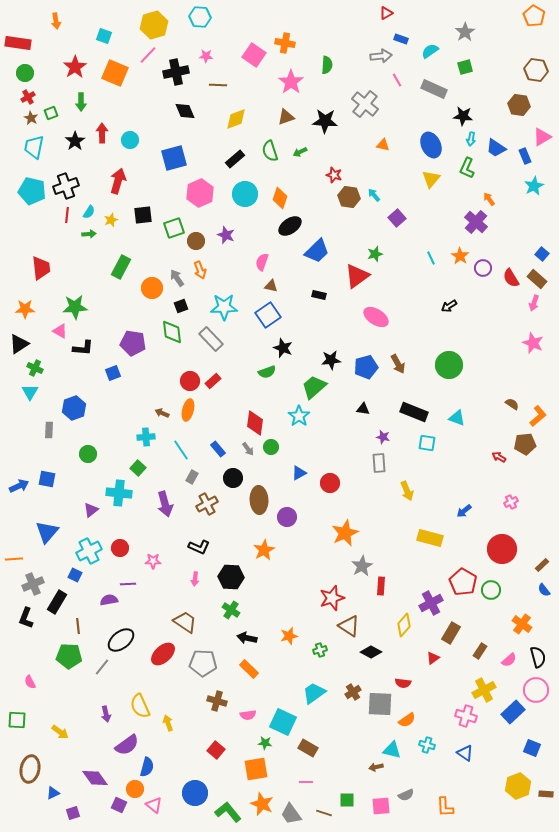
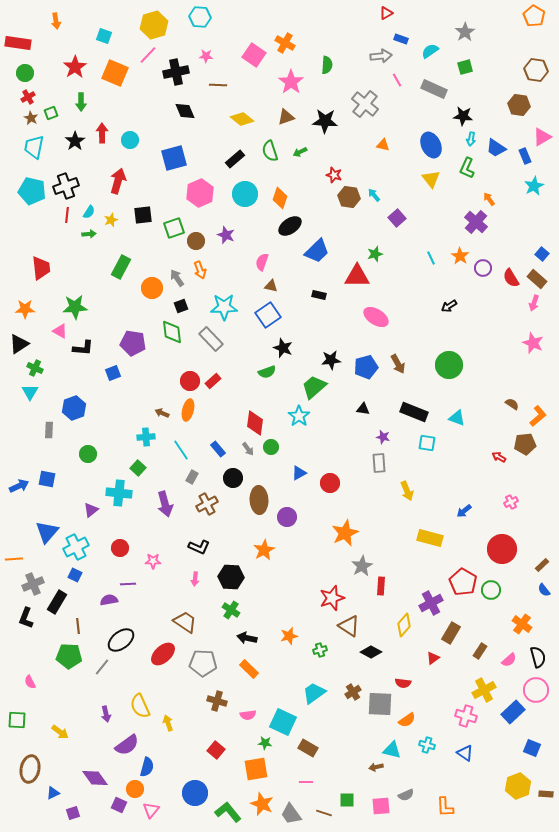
orange cross at (285, 43): rotated 18 degrees clockwise
yellow diamond at (236, 119): moved 6 px right; rotated 60 degrees clockwise
yellow triangle at (431, 179): rotated 18 degrees counterclockwise
red triangle at (357, 276): rotated 36 degrees clockwise
cyan cross at (89, 551): moved 13 px left, 4 px up
pink triangle at (154, 805): moved 3 px left, 5 px down; rotated 30 degrees clockwise
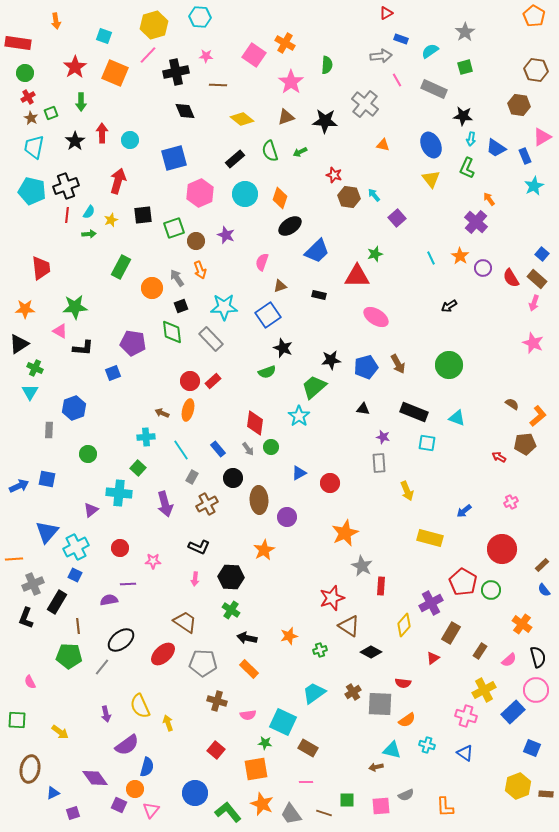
brown triangle at (271, 286): moved 9 px right; rotated 32 degrees counterclockwise
gray star at (362, 566): rotated 15 degrees counterclockwise
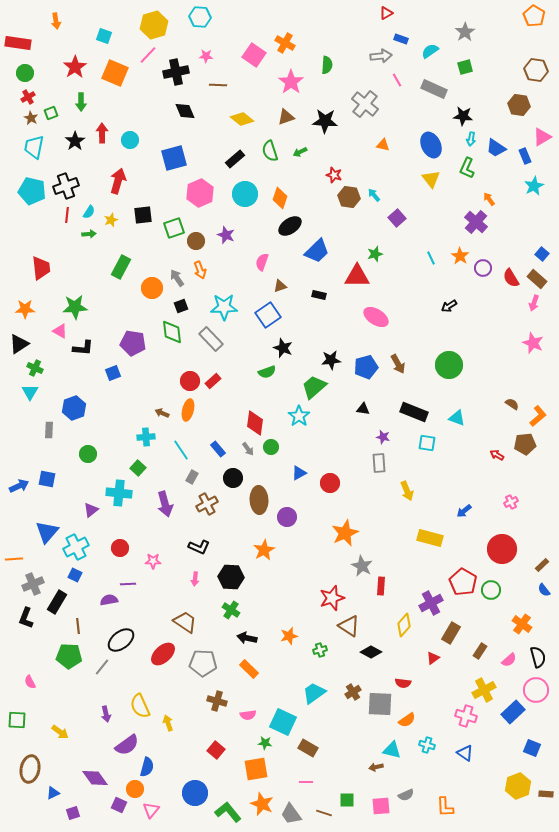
red arrow at (499, 457): moved 2 px left, 2 px up
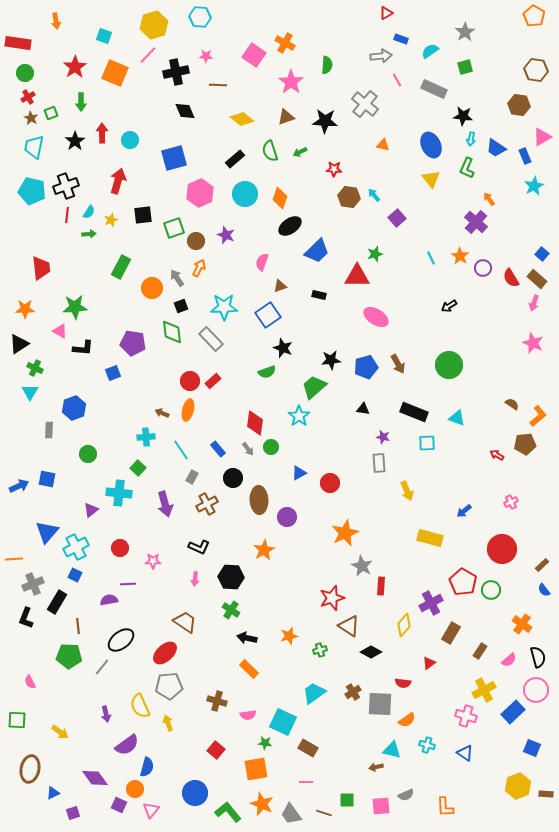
red star at (334, 175): moved 6 px up; rotated 14 degrees counterclockwise
orange arrow at (200, 270): moved 1 px left, 2 px up; rotated 132 degrees counterclockwise
cyan square at (427, 443): rotated 12 degrees counterclockwise
red ellipse at (163, 654): moved 2 px right, 1 px up
red triangle at (433, 658): moved 4 px left, 5 px down
gray pentagon at (203, 663): moved 34 px left, 23 px down; rotated 8 degrees counterclockwise
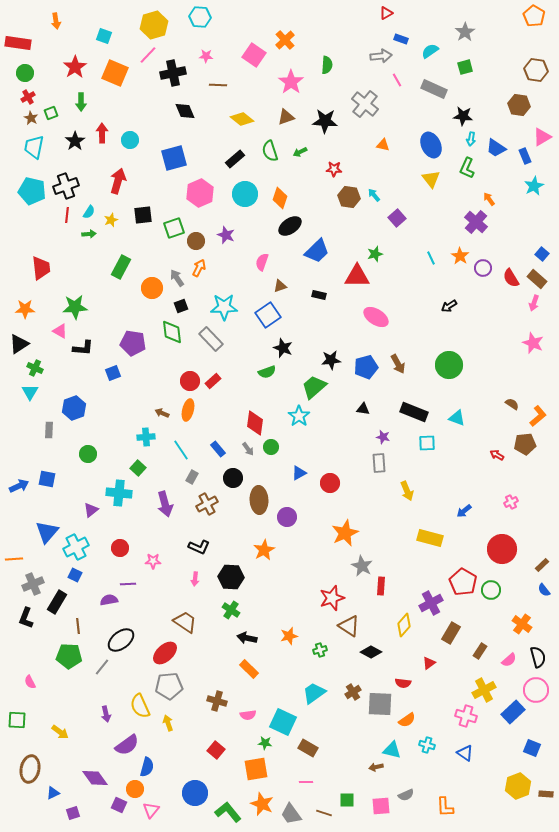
orange cross at (285, 43): moved 3 px up; rotated 18 degrees clockwise
black cross at (176, 72): moved 3 px left, 1 px down
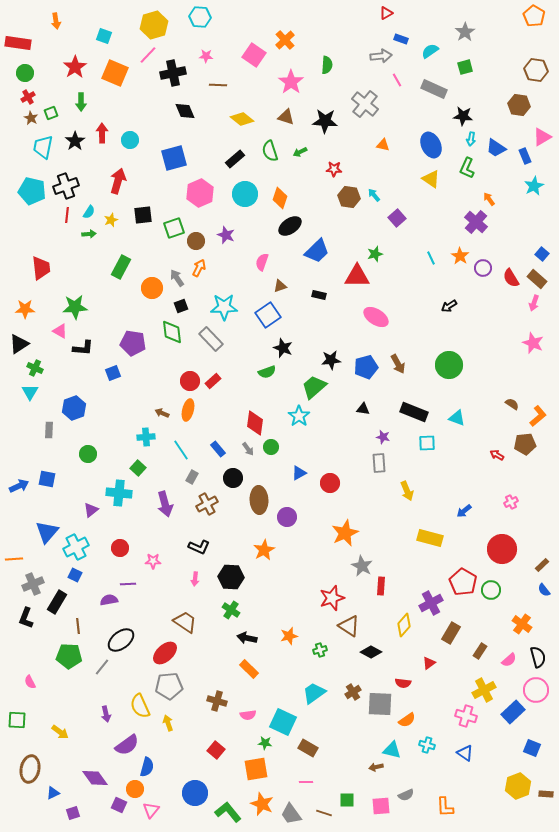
brown triangle at (286, 117): rotated 36 degrees clockwise
cyan trapezoid at (34, 147): moved 9 px right
yellow triangle at (431, 179): rotated 18 degrees counterclockwise
